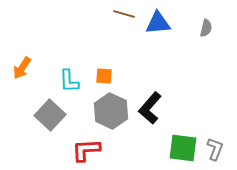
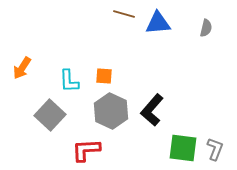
black L-shape: moved 2 px right, 2 px down
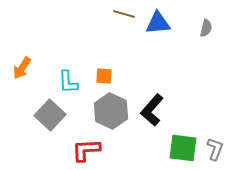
cyan L-shape: moved 1 px left, 1 px down
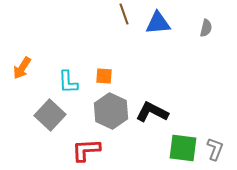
brown line: rotated 55 degrees clockwise
black L-shape: moved 2 px down; rotated 76 degrees clockwise
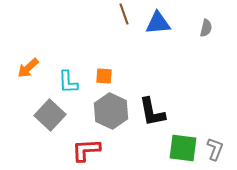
orange arrow: moved 6 px right; rotated 15 degrees clockwise
black L-shape: rotated 128 degrees counterclockwise
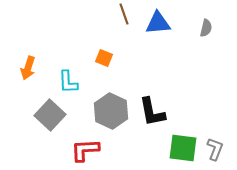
orange arrow: rotated 30 degrees counterclockwise
orange square: moved 18 px up; rotated 18 degrees clockwise
red L-shape: moved 1 px left
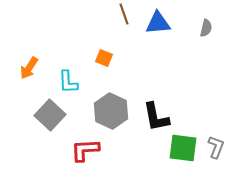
orange arrow: moved 1 px right; rotated 15 degrees clockwise
black L-shape: moved 4 px right, 5 px down
gray L-shape: moved 1 px right, 2 px up
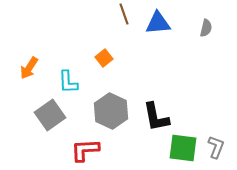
orange square: rotated 30 degrees clockwise
gray square: rotated 12 degrees clockwise
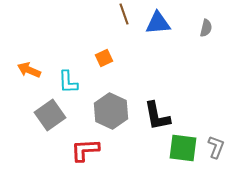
orange square: rotated 12 degrees clockwise
orange arrow: moved 2 px down; rotated 80 degrees clockwise
black L-shape: moved 1 px right, 1 px up
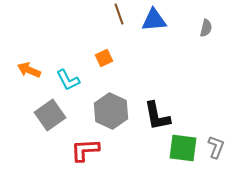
brown line: moved 5 px left
blue triangle: moved 4 px left, 3 px up
cyan L-shape: moved 2 px up; rotated 25 degrees counterclockwise
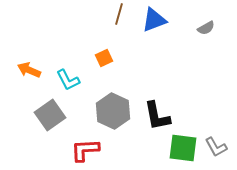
brown line: rotated 35 degrees clockwise
blue triangle: rotated 16 degrees counterclockwise
gray semicircle: rotated 48 degrees clockwise
gray hexagon: moved 2 px right
gray L-shape: rotated 130 degrees clockwise
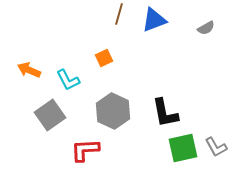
black L-shape: moved 8 px right, 3 px up
green square: rotated 20 degrees counterclockwise
